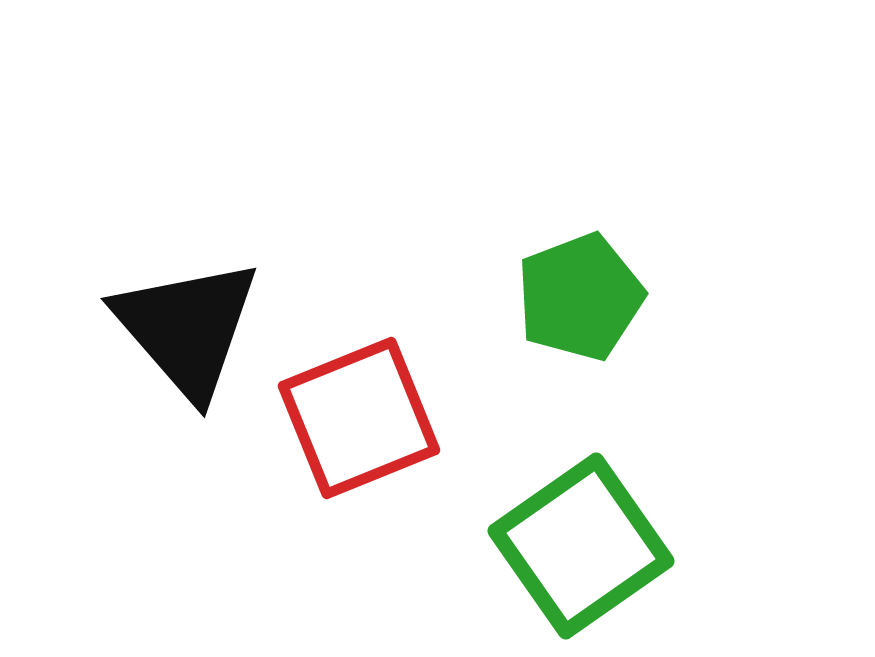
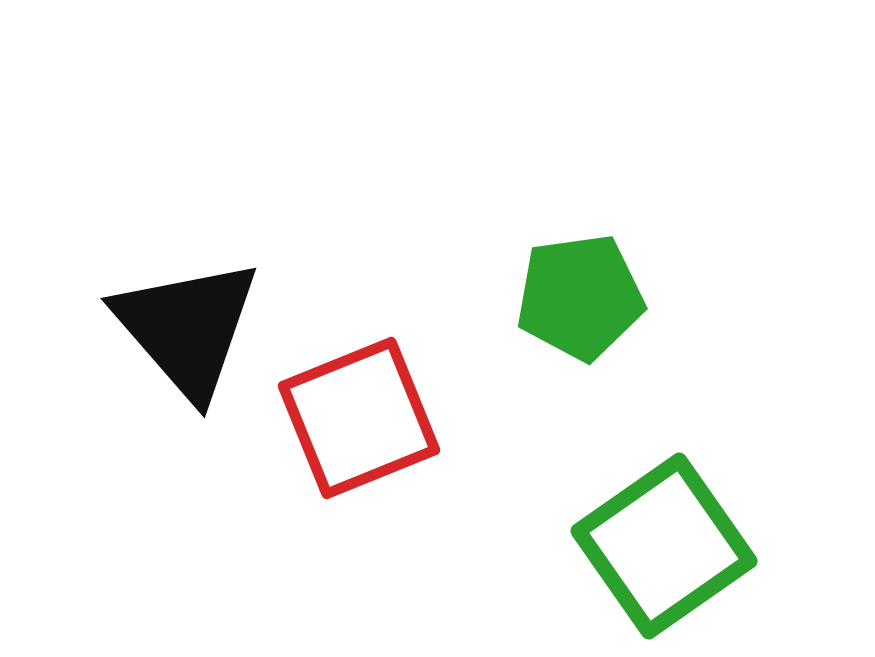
green pentagon: rotated 13 degrees clockwise
green square: moved 83 px right
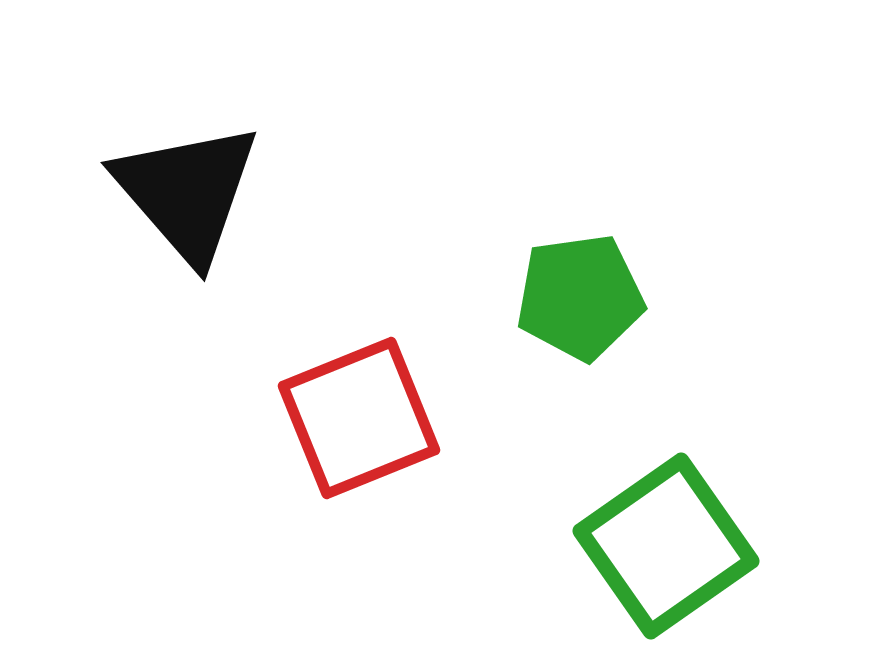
black triangle: moved 136 px up
green square: moved 2 px right
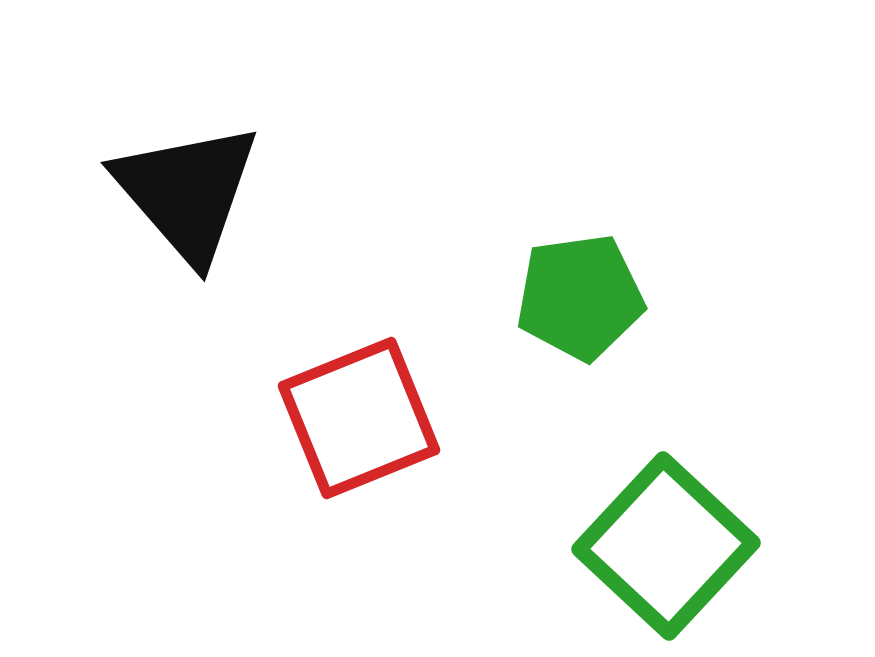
green square: rotated 12 degrees counterclockwise
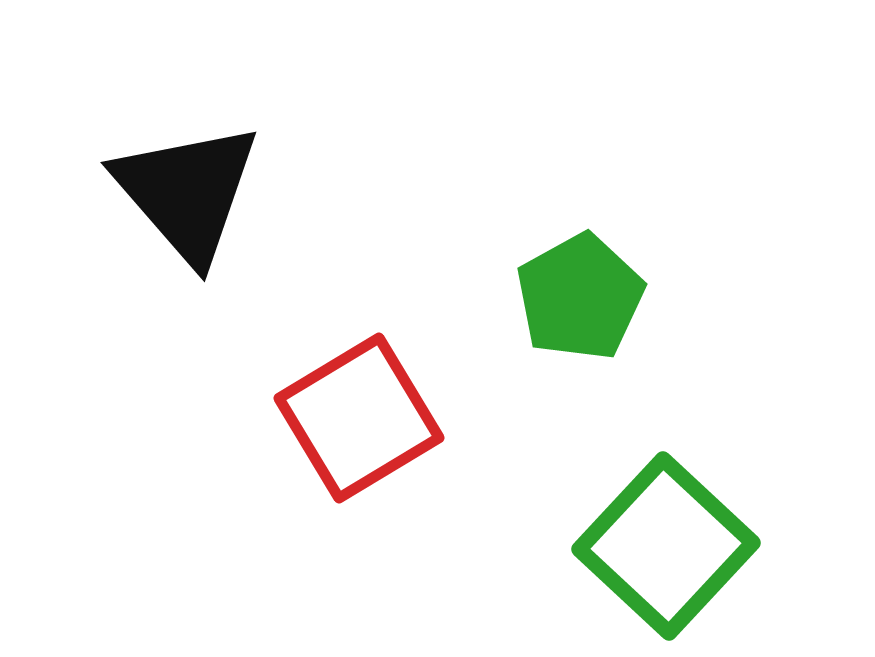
green pentagon: rotated 21 degrees counterclockwise
red square: rotated 9 degrees counterclockwise
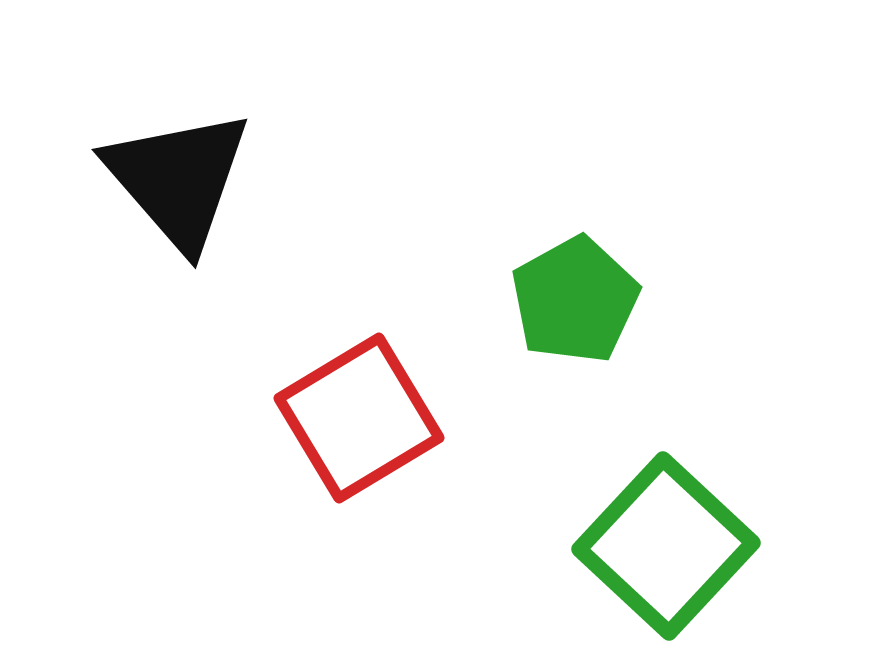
black triangle: moved 9 px left, 13 px up
green pentagon: moved 5 px left, 3 px down
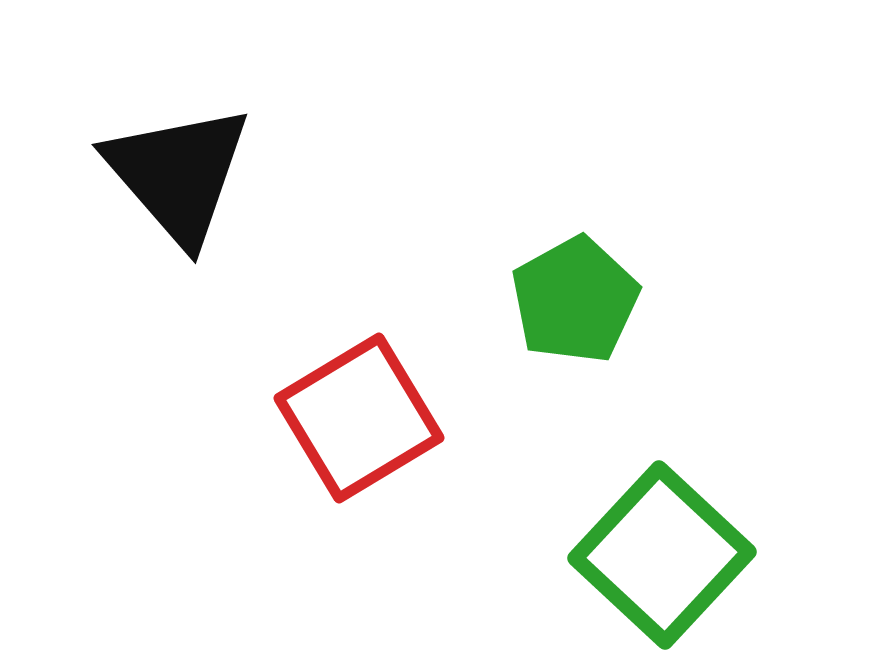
black triangle: moved 5 px up
green square: moved 4 px left, 9 px down
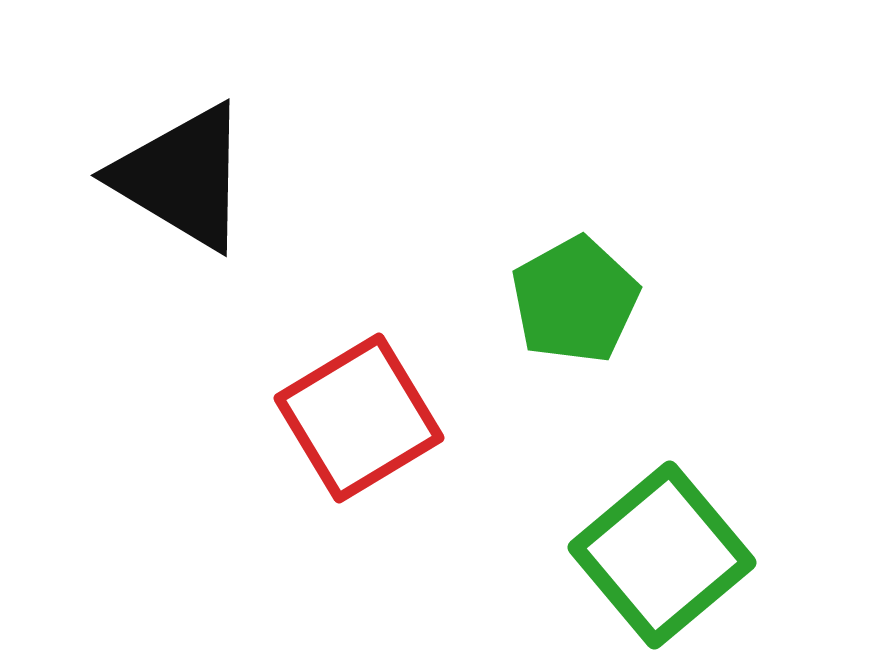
black triangle: moved 4 px right, 3 px down; rotated 18 degrees counterclockwise
green square: rotated 7 degrees clockwise
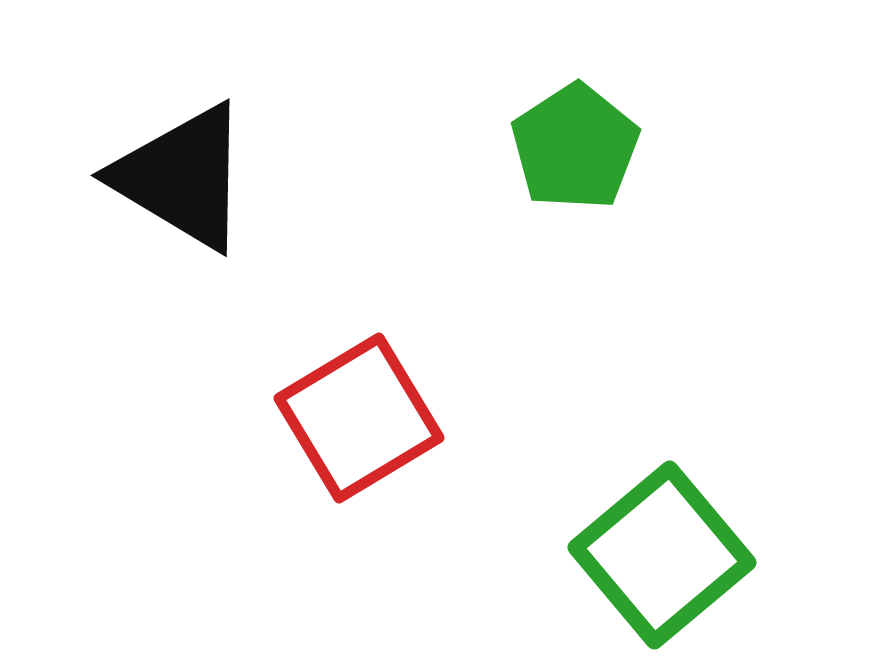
green pentagon: moved 153 px up; rotated 4 degrees counterclockwise
